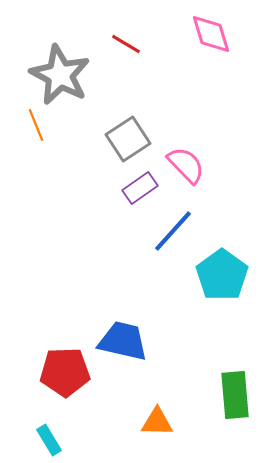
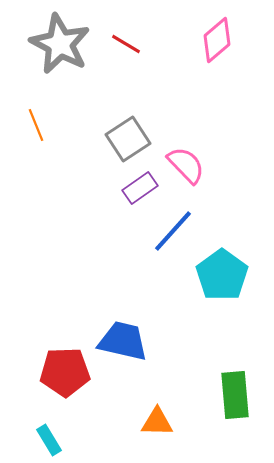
pink diamond: moved 6 px right, 6 px down; rotated 66 degrees clockwise
gray star: moved 31 px up
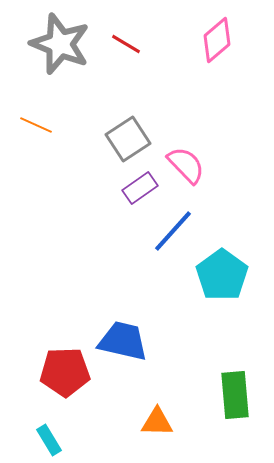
gray star: rotated 6 degrees counterclockwise
orange line: rotated 44 degrees counterclockwise
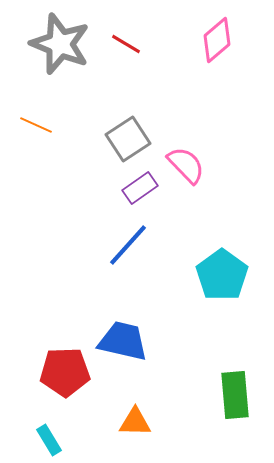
blue line: moved 45 px left, 14 px down
orange triangle: moved 22 px left
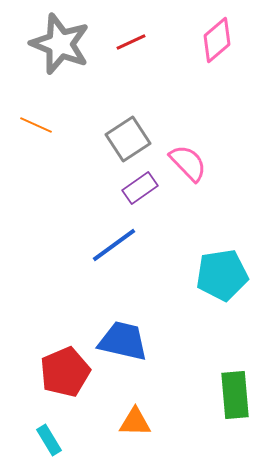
red line: moved 5 px right, 2 px up; rotated 56 degrees counterclockwise
pink semicircle: moved 2 px right, 2 px up
blue line: moved 14 px left; rotated 12 degrees clockwise
cyan pentagon: rotated 27 degrees clockwise
red pentagon: rotated 21 degrees counterclockwise
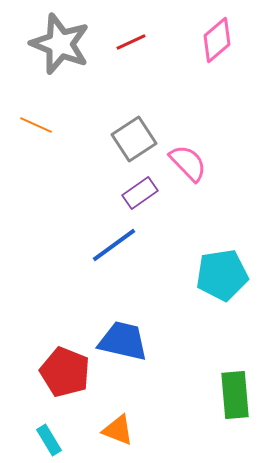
gray square: moved 6 px right
purple rectangle: moved 5 px down
red pentagon: rotated 27 degrees counterclockwise
orange triangle: moved 17 px left, 8 px down; rotated 20 degrees clockwise
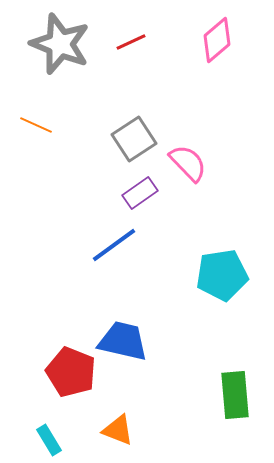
red pentagon: moved 6 px right
